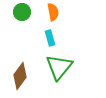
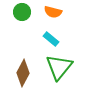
orange semicircle: rotated 114 degrees clockwise
cyan rectangle: moved 1 px right, 1 px down; rotated 35 degrees counterclockwise
brown diamond: moved 3 px right, 3 px up; rotated 8 degrees counterclockwise
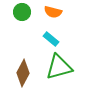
green triangle: rotated 36 degrees clockwise
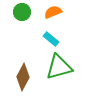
orange semicircle: rotated 144 degrees clockwise
brown diamond: moved 4 px down
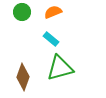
green triangle: moved 1 px right, 1 px down
brown diamond: rotated 8 degrees counterclockwise
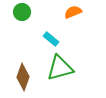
orange semicircle: moved 20 px right
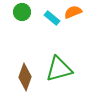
cyan rectangle: moved 1 px right, 21 px up
green triangle: moved 1 px left, 1 px down
brown diamond: moved 2 px right
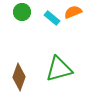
brown diamond: moved 6 px left
